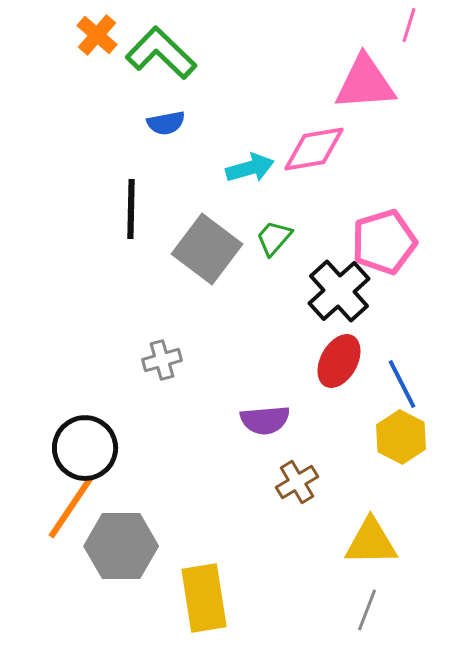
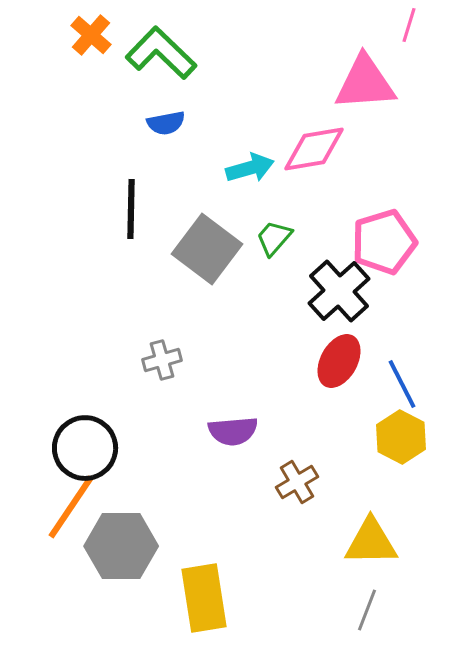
orange cross: moved 6 px left
purple semicircle: moved 32 px left, 11 px down
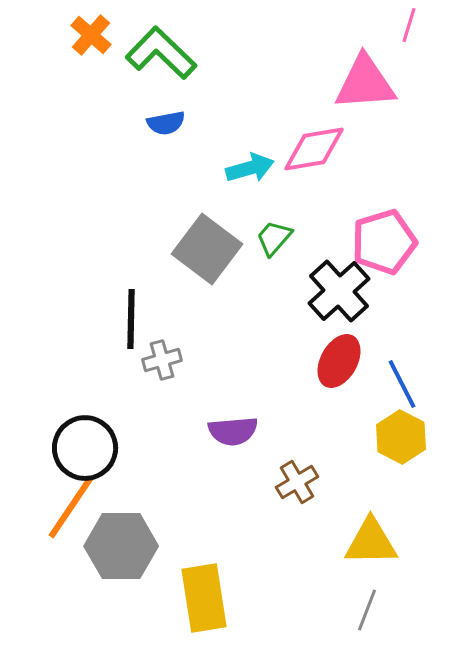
black line: moved 110 px down
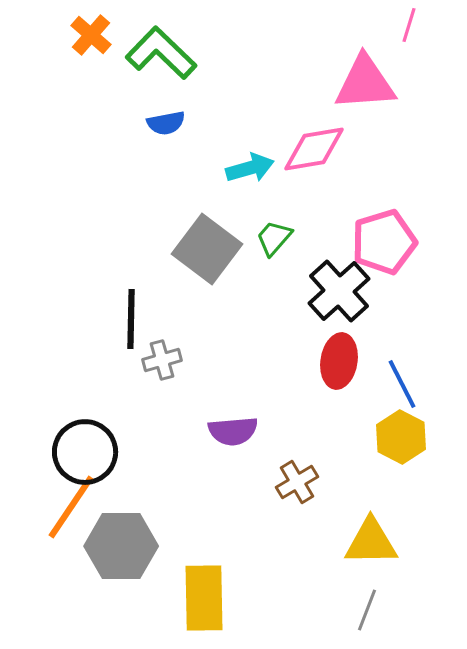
red ellipse: rotated 20 degrees counterclockwise
black circle: moved 4 px down
yellow rectangle: rotated 8 degrees clockwise
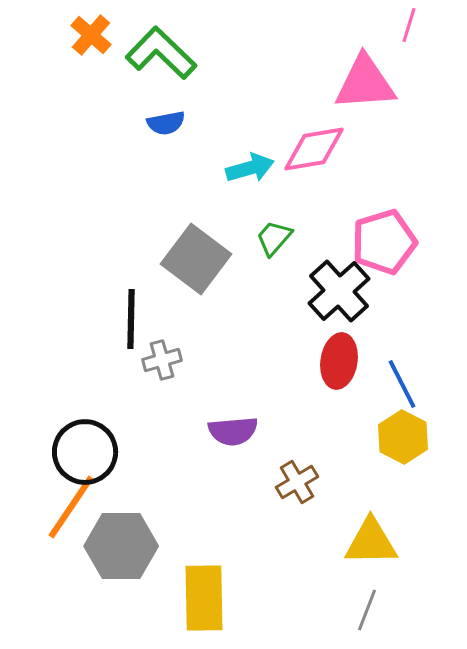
gray square: moved 11 px left, 10 px down
yellow hexagon: moved 2 px right
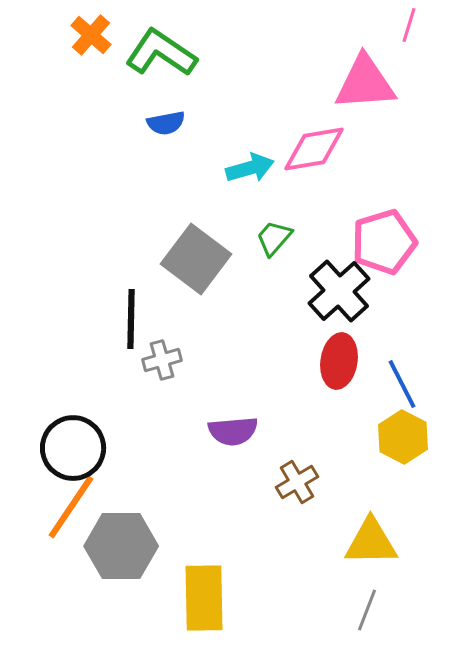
green L-shape: rotated 10 degrees counterclockwise
black circle: moved 12 px left, 4 px up
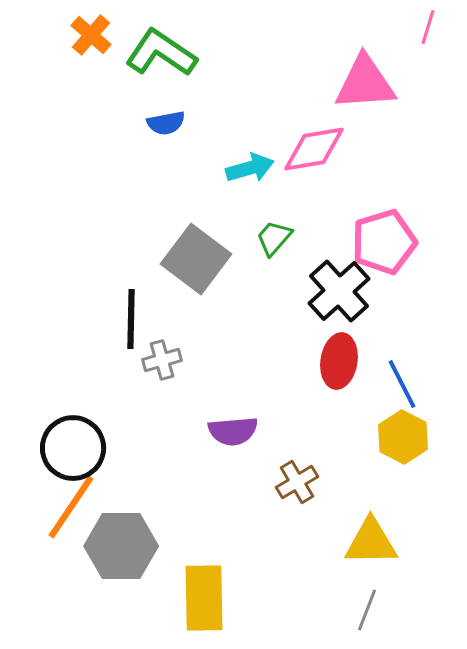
pink line: moved 19 px right, 2 px down
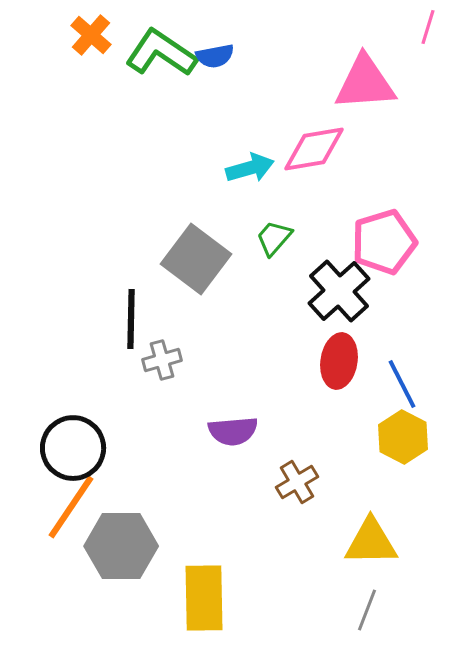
blue semicircle: moved 49 px right, 67 px up
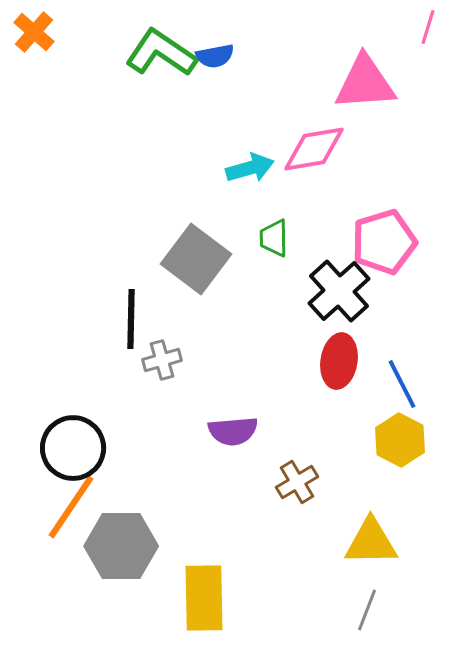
orange cross: moved 57 px left, 3 px up
green trapezoid: rotated 42 degrees counterclockwise
yellow hexagon: moved 3 px left, 3 px down
